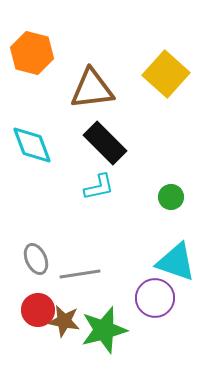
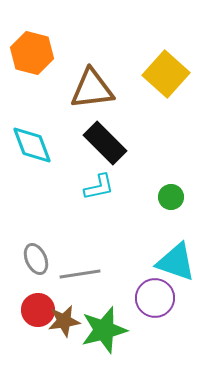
brown star: rotated 20 degrees counterclockwise
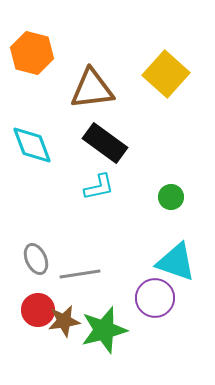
black rectangle: rotated 9 degrees counterclockwise
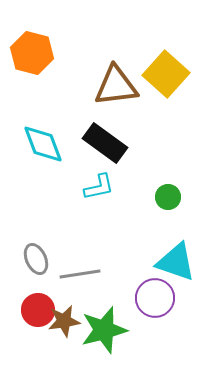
brown triangle: moved 24 px right, 3 px up
cyan diamond: moved 11 px right, 1 px up
green circle: moved 3 px left
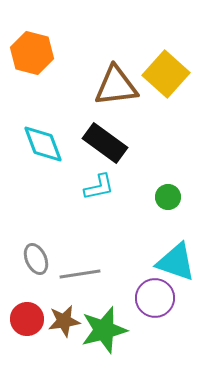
red circle: moved 11 px left, 9 px down
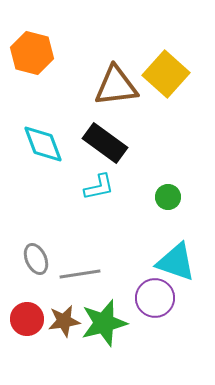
green star: moved 7 px up
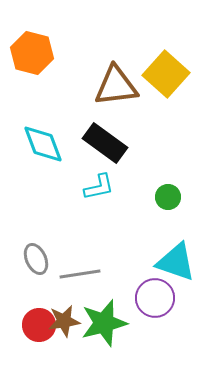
red circle: moved 12 px right, 6 px down
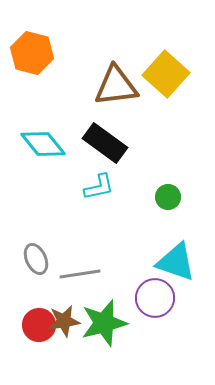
cyan diamond: rotated 18 degrees counterclockwise
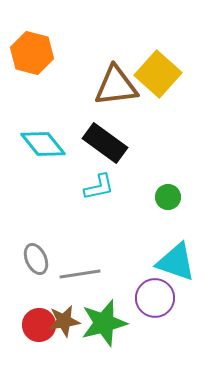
yellow square: moved 8 px left
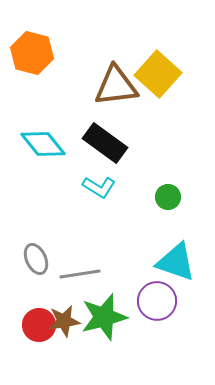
cyan L-shape: rotated 44 degrees clockwise
purple circle: moved 2 px right, 3 px down
green star: moved 6 px up
